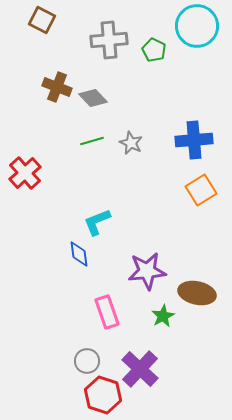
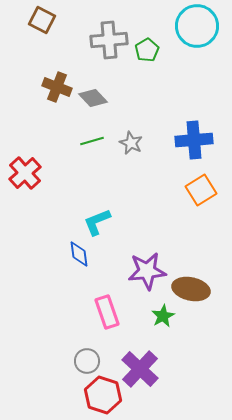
green pentagon: moved 7 px left; rotated 15 degrees clockwise
brown ellipse: moved 6 px left, 4 px up
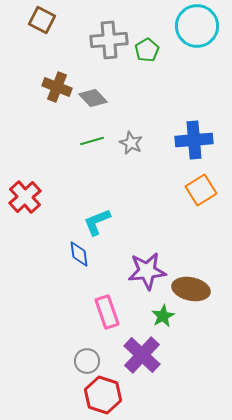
red cross: moved 24 px down
purple cross: moved 2 px right, 14 px up
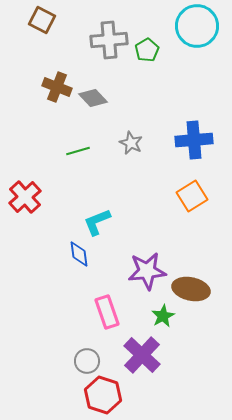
green line: moved 14 px left, 10 px down
orange square: moved 9 px left, 6 px down
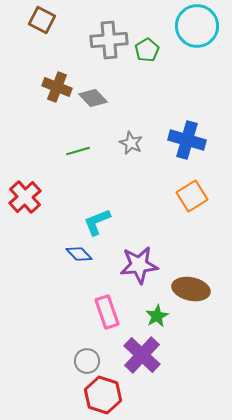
blue cross: moved 7 px left; rotated 21 degrees clockwise
blue diamond: rotated 36 degrees counterclockwise
purple star: moved 8 px left, 6 px up
green star: moved 6 px left
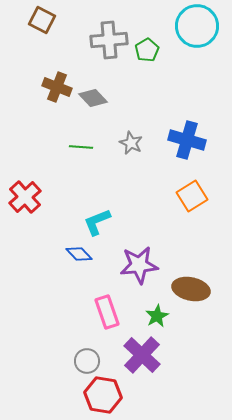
green line: moved 3 px right, 4 px up; rotated 20 degrees clockwise
red hexagon: rotated 9 degrees counterclockwise
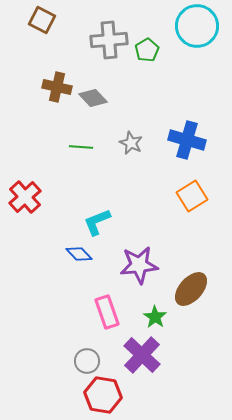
brown cross: rotated 8 degrees counterclockwise
brown ellipse: rotated 60 degrees counterclockwise
green star: moved 2 px left, 1 px down; rotated 10 degrees counterclockwise
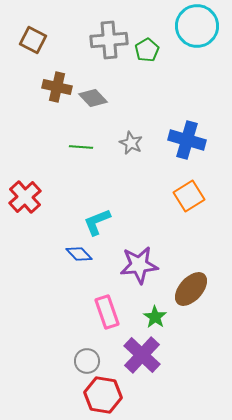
brown square: moved 9 px left, 20 px down
orange square: moved 3 px left
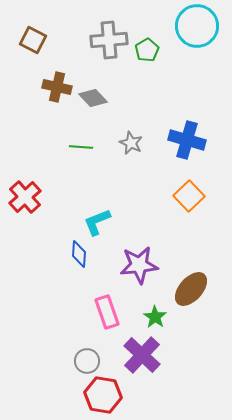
orange square: rotated 12 degrees counterclockwise
blue diamond: rotated 48 degrees clockwise
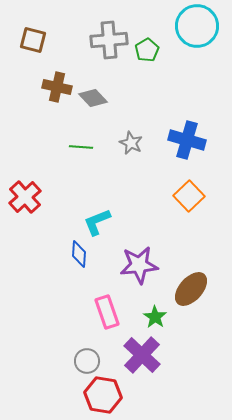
brown square: rotated 12 degrees counterclockwise
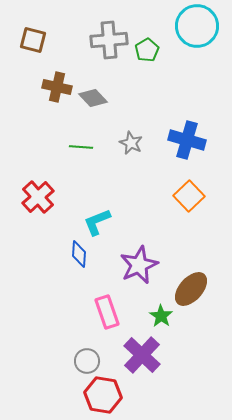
red cross: moved 13 px right
purple star: rotated 18 degrees counterclockwise
green star: moved 6 px right, 1 px up
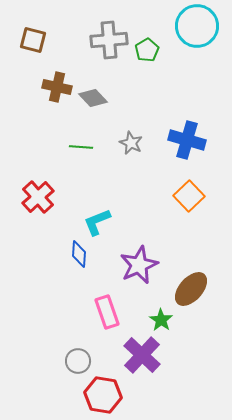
green star: moved 4 px down
gray circle: moved 9 px left
